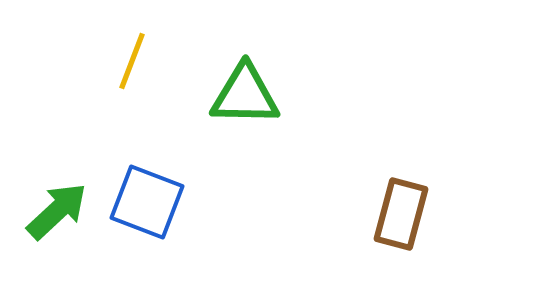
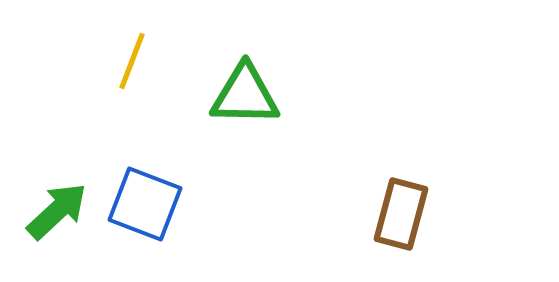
blue square: moved 2 px left, 2 px down
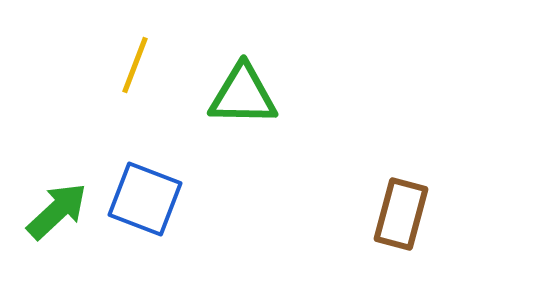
yellow line: moved 3 px right, 4 px down
green triangle: moved 2 px left
blue square: moved 5 px up
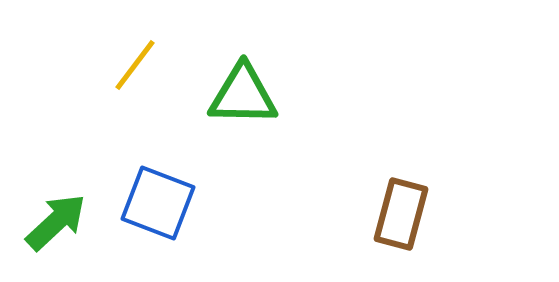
yellow line: rotated 16 degrees clockwise
blue square: moved 13 px right, 4 px down
green arrow: moved 1 px left, 11 px down
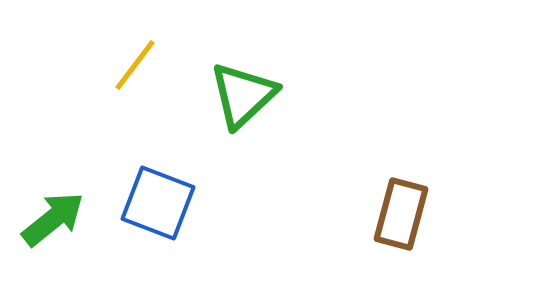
green triangle: rotated 44 degrees counterclockwise
green arrow: moved 3 px left, 3 px up; rotated 4 degrees clockwise
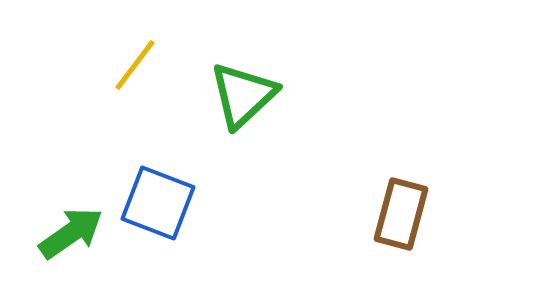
green arrow: moved 18 px right, 14 px down; rotated 4 degrees clockwise
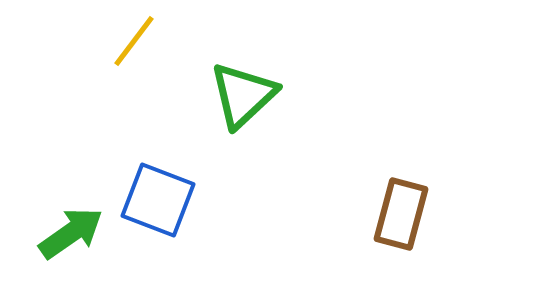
yellow line: moved 1 px left, 24 px up
blue square: moved 3 px up
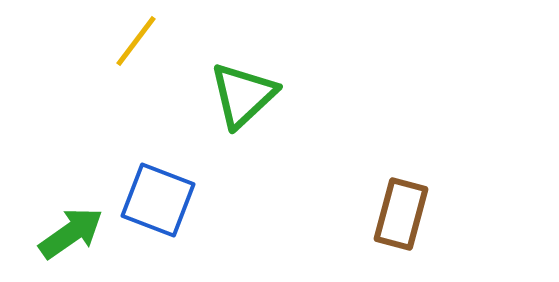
yellow line: moved 2 px right
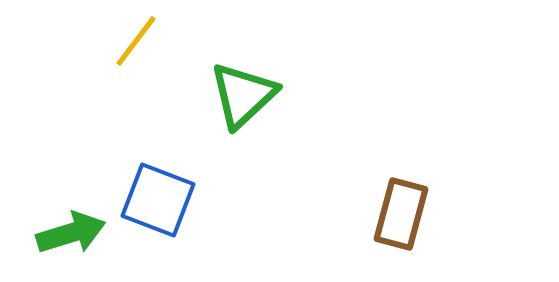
green arrow: rotated 18 degrees clockwise
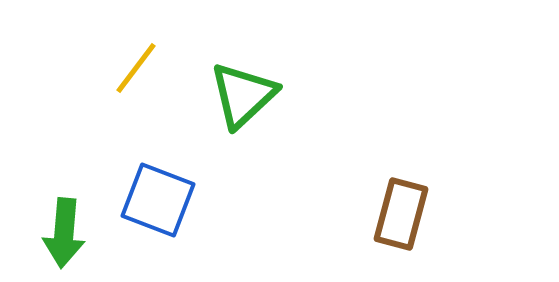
yellow line: moved 27 px down
green arrow: moved 7 px left; rotated 112 degrees clockwise
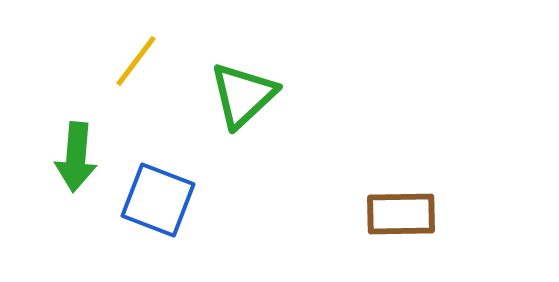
yellow line: moved 7 px up
brown rectangle: rotated 74 degrees clockwise
green arrow: moved 12 px right, 76 px up
